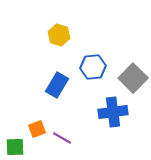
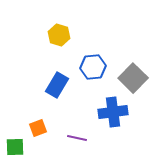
orange square: moved 1 px right, 1 px up
purple line: moved 15 px right; rotated 18 degrees counterclockwise
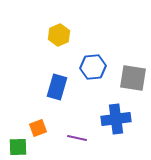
yellow hexagon: rotated 20 degrees clockwise
gray square: rotated 36 degrees counterclockwise
blue rectangle: moved 2 px down; rotated 15 degrees counterclockwise
blue cross: moved 3 px right, 7 px down
green square: moved 3 px right
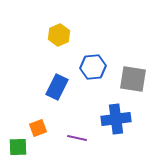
gray square: moved 1 px down
blue rectangle: rotated 10 degrees clockwise
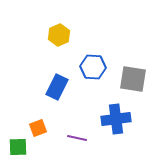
blue hexagon: rotated 10 degrees clockwise
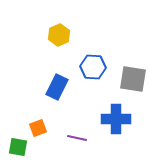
blue cross: rotated 8 degrees clockwise
green square: rotated 12 degrees clockwise
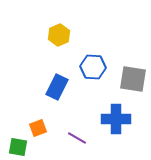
purple line: rotated 18 degrees clockwise
